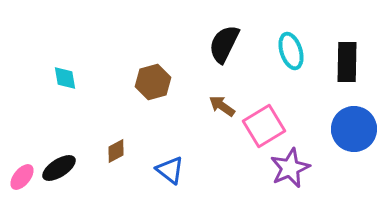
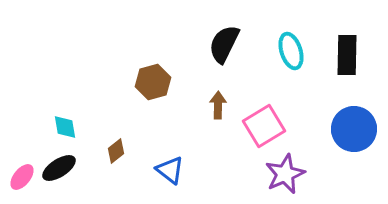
black rectangle: moved 7 px up
cyan diamond: moved 49 px down
brown arrow: moved 4 px left, 1 px up; rotated 56 degrees clockwise
brown diamond: rotated 10 degrees counterclockwise
purple star: moved 5 px left, 6 px down
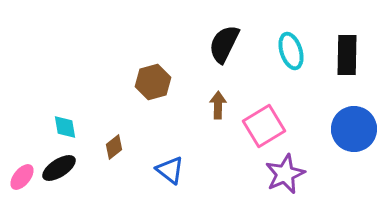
brown diamond: moved 2 px left, 4 px up
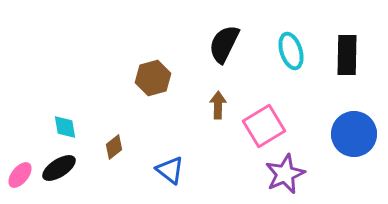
brown hexagon: moved 4 px up
blue circle: moved 5 px down
pink ellipse: moved 2 px left, 2 px up
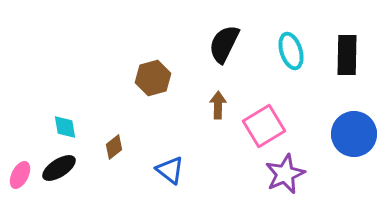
pink ellipse: rotated 12 degrees counterclockwise
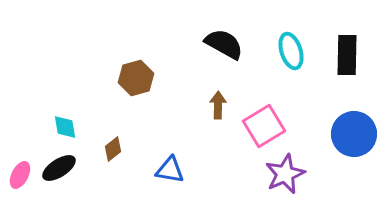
black semicircle: rotated 93 degrees clockwise
brown hexagon: moved 17 px left
brown diamond: moved 1 px left, 2 px down
blue triangle: rotated 28 degrees counterclockwise
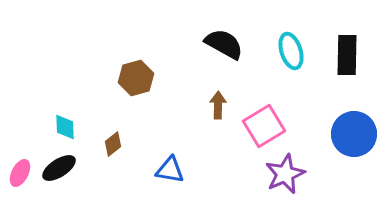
cyan diamond: rotated 8 degrees clockwise
brown diamond: moved 5 px up
pink ellipse: moved 2 px up
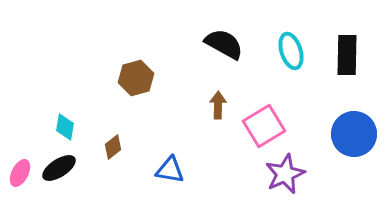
cyan diamond: rotated 12 degrees clockwise
brown diamond: moved 3 px down
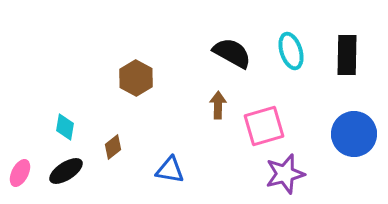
black semicircle: moved 8 px right, 9 px down
brown hexagon: rotated 16 degrees counterclockwise
pink square: rotated 15 degrees clockwise
black ellipse: moved 7 px right, 3 px down
purple star: rotated 9 degrees clockwise
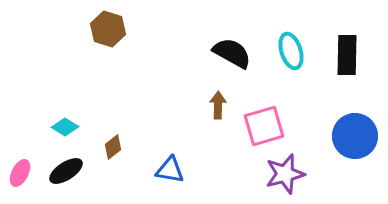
brown hexagon: moved 28 px left, 49 px up; rotated 12 degrees counterclockwise
cyan diamond: rotated 68 degrees counterclockwise
blue circle: moved 1 px right, 2 px down
